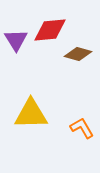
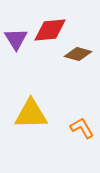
purple triangle: moved 1 px up
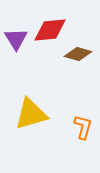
yellow triangle: rotated 15 degrees counterclockwise
orange L-shape: moved 1 px right, 1 px up; rotated 45 degrees clockwise
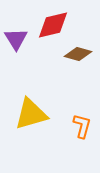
red diamond: moved 3 px right, 5 px up; rotated 8 degrees counterclockwise
orange L-shape: moved 1 px left, 1 px up
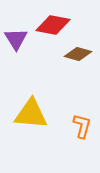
red diamond: rotated 24 degrees clockwise
yellow triangle: rotated 21 degrees clockwise
